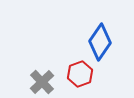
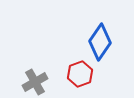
gray cross: moved 7 px left; rotated 15 degrees clockwise
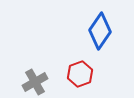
blue diamond: moved 11 px up
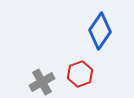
gray cross: moved 7 px right
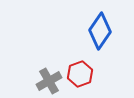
gray cross: moved 7 px right, 1 px up
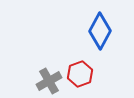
blue diamond: rotated 6 degrees counterclockwise
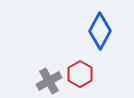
red hexagon: rotated 10 degrees counterclockwise
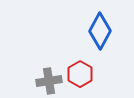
gray cross: rotated 20 degrees clockwise
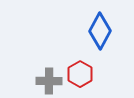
gray cross: rotated 10 degrees clockwise
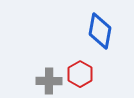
blue diamond: rotated 18 degrees counterclockwise
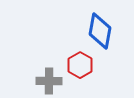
red hexagon: moved 9 px up
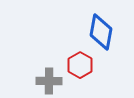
blue diamond: moved 1 px right, 1 px down
